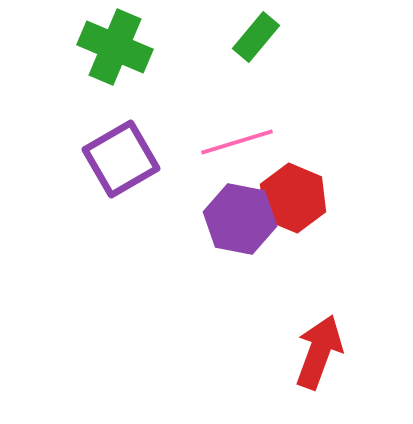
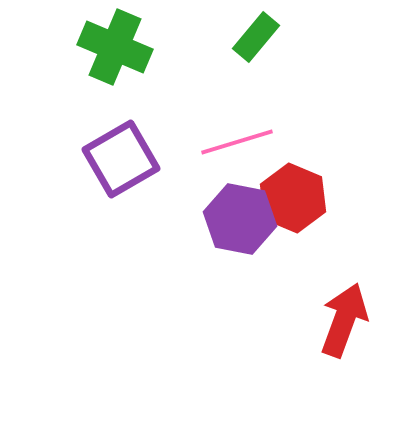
red arrow: moved 25 px right, 32 px up
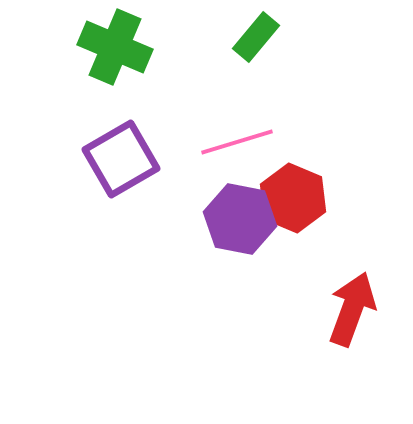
red arrow: moved 8 px right, 11 px up
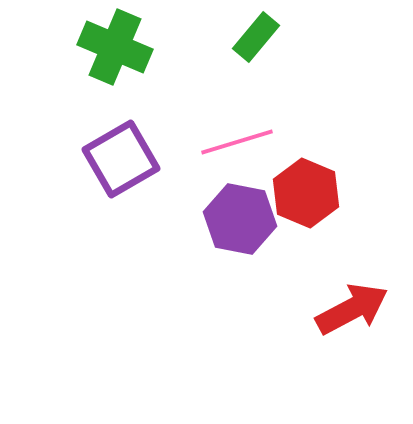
red hexagon: moved 13 px right, 5 px up
red arrow: rotated 42 degrees clockwise
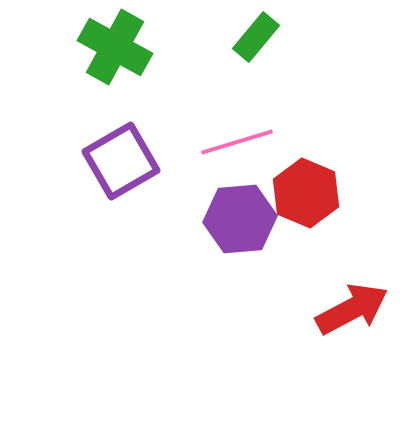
green cross: rotated 6 degrees clockwise
purple square: moved 2 px down
purple hexagon: rotated 16 degrees counterclockwise
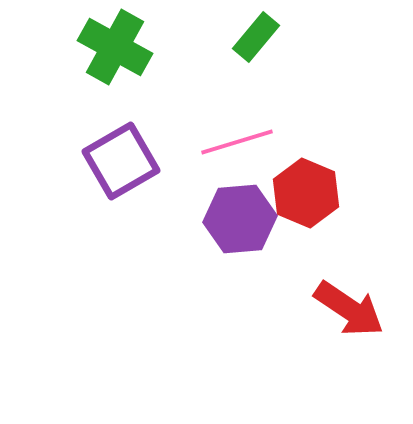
red arrow: moved 3 px left; rotated 62 degrees clockwise
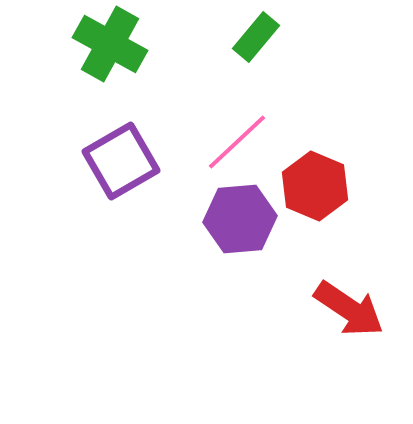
green cross: moved 5 px left, 3 px up
pink line: rotated 26 degrees counterclockwise
red hexagon: moved 9 px right, 7 px up
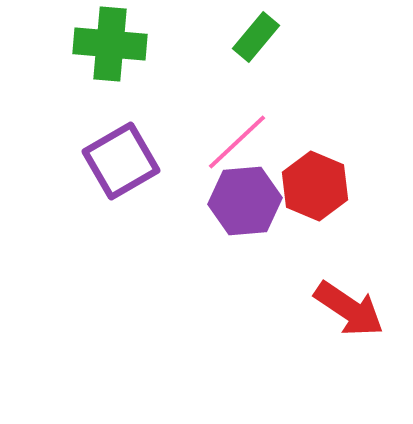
green cross: rotated 24 degrees counterclockwise
purple hexagon: moved 5 px right, 18 px up
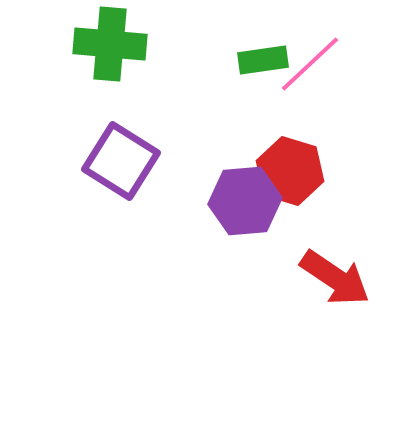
green rectangle: moved 7 px right, 23 px down; rotated 42 degrees clockwise
pink line: moved 73 px right, 78 px up
purple square: rotated 28 degrees counterclockwise
red hexagon: moved 25 px left, 15 px up; rotated 6 degrees counterclockwise
red arrow: moved 14 px left, 31 px up
